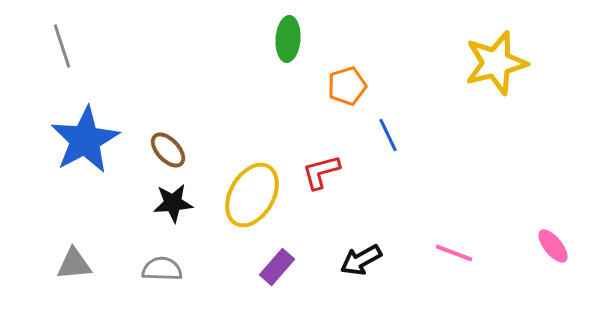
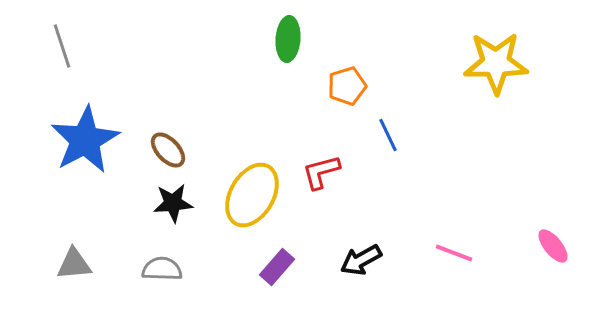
yellow star: rotated 14 degrees clockwise
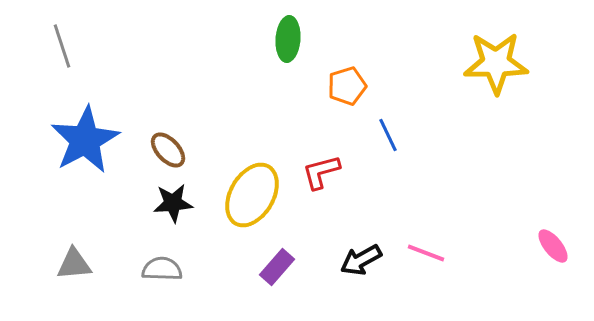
pink line: moved 28 px left
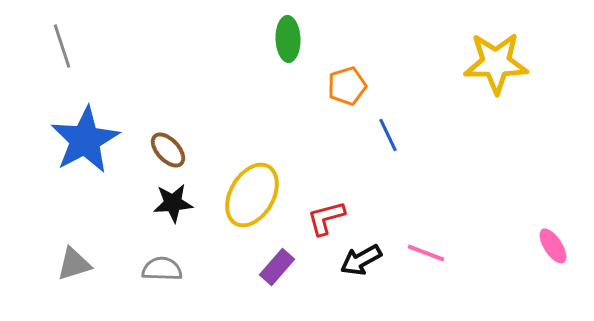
green ellipse: rotated 6 degrees counterclockwise
red L-shape: moved 5 px right, 46 px down
pink ellipse: rotated 6 degrees clockwise
gray triangle: rotated 12 degrees counterclockwise
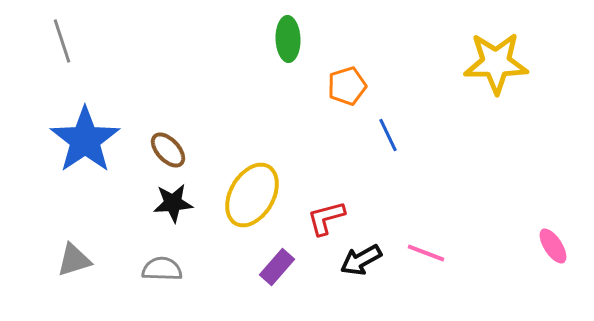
gray line: moved 5 px up
blue star: rotated 6 degrees counterclockwise
gray triangle: moved 4 px up
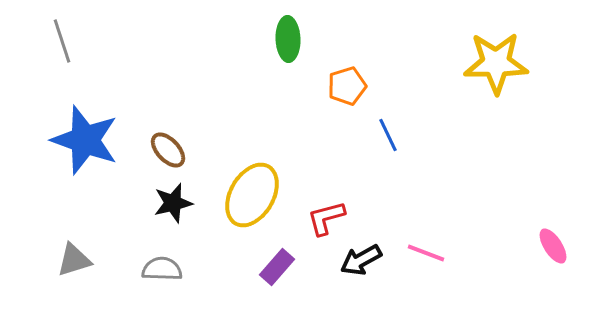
blue star: rotated 18 degrees counterclockwise
black star: rotated 9 degrees counterclockwise
